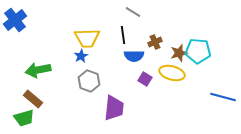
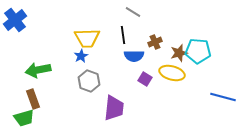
brown rectangle: rotated 30 degrees clockwise
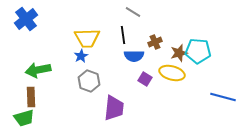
blue cross: moved 11 px right, 1 px up
brown rectangle: moved 2 px left, 2 px up; rotated 18 degrees clockwise
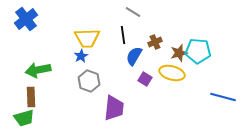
blue semicircle: rotated 120 degrees clockwise
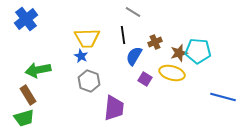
blue star: rotated 16 degrees counterclockwise
brown rectangle: moved 3 px left, 2 px up; rotated 30 degrees counterclockwise
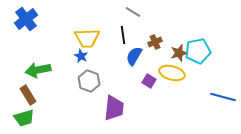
cyan pentagon: rotated 15 degrees counterclockwise
purple square: moved 4 px right, 2 px down
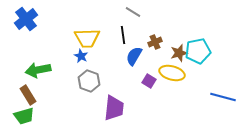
green trapezoid: moved 2 px up
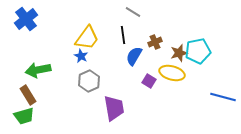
yellow trapezoid: rotated 52 degrees counterclockwise
gray hexagon: rotated 15 degrees clockwise
purple trapezoid: rotated 16 degrees counterclockwise
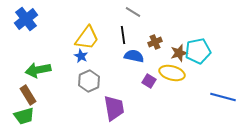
blue semicircle: rotated 72 degrees clockwise
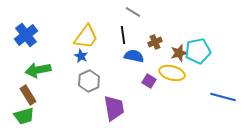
blue cross: moved 16 px down
yellow trapezoid: moved 1 px left, 1 px up
